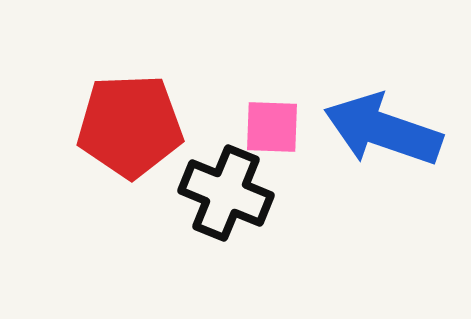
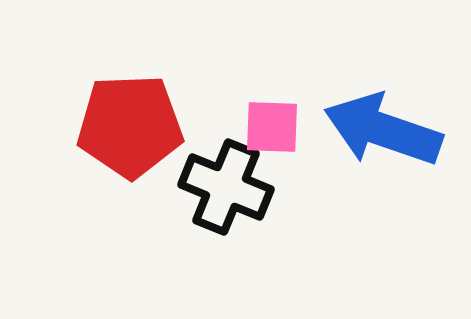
black cross: moved 6 px up
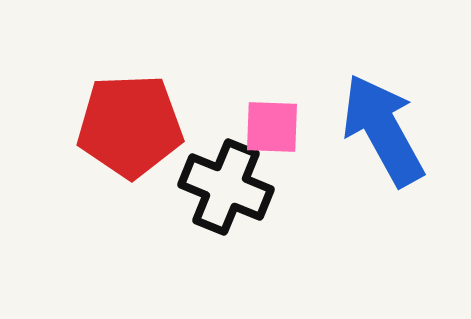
blue arrow: rotated 42 degrees clockwise
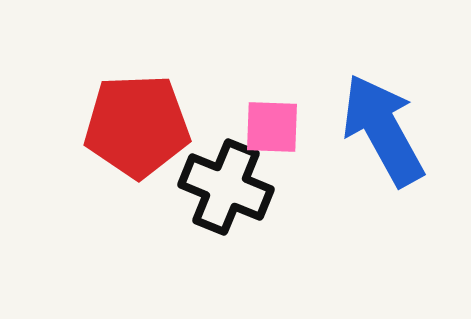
red pentagon: moved 7 px right
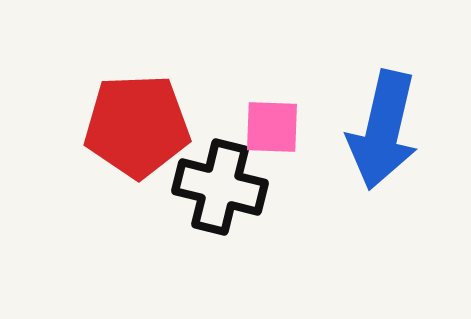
blue arrow: rotated 138 degrees counterclockwise
black cross: moved 6 px left; rotated 8 degrees counterclockwise
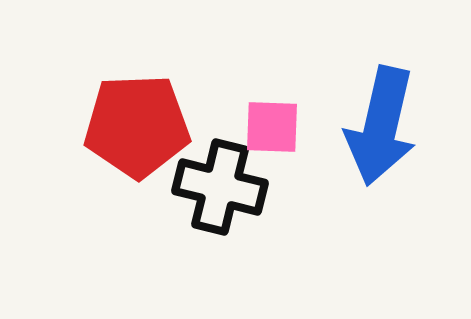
blue arrow: moved 2 px left, 4 px up
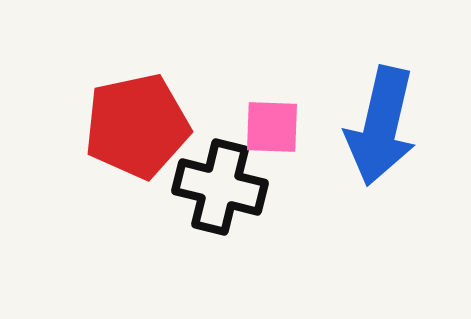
red pentagon: rotated 10 degrees counterclockwise
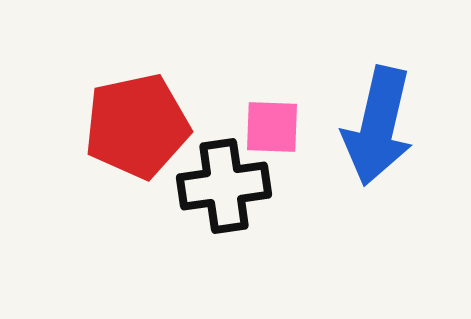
blue arrow: moved 3 px left
black cross: moved 4 px right, 1 px up; rotated 22 degrees counterclockwise
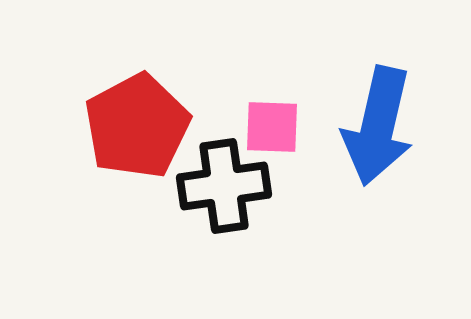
red pentagon: rotated 16 degrees counterclockwise
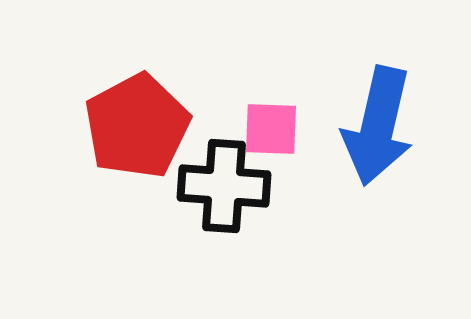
pink square: moved 1 px left, 2 px down
black cross: rotated 12 degrees clockwise
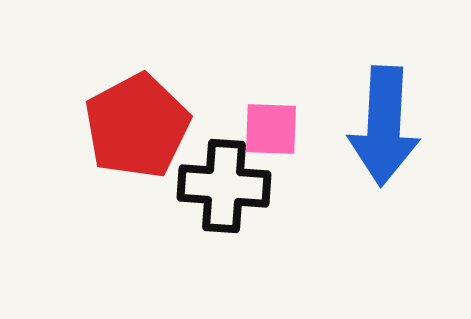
blue arrow: moved 6 px right; rotated 10 degrees counterclockwise
